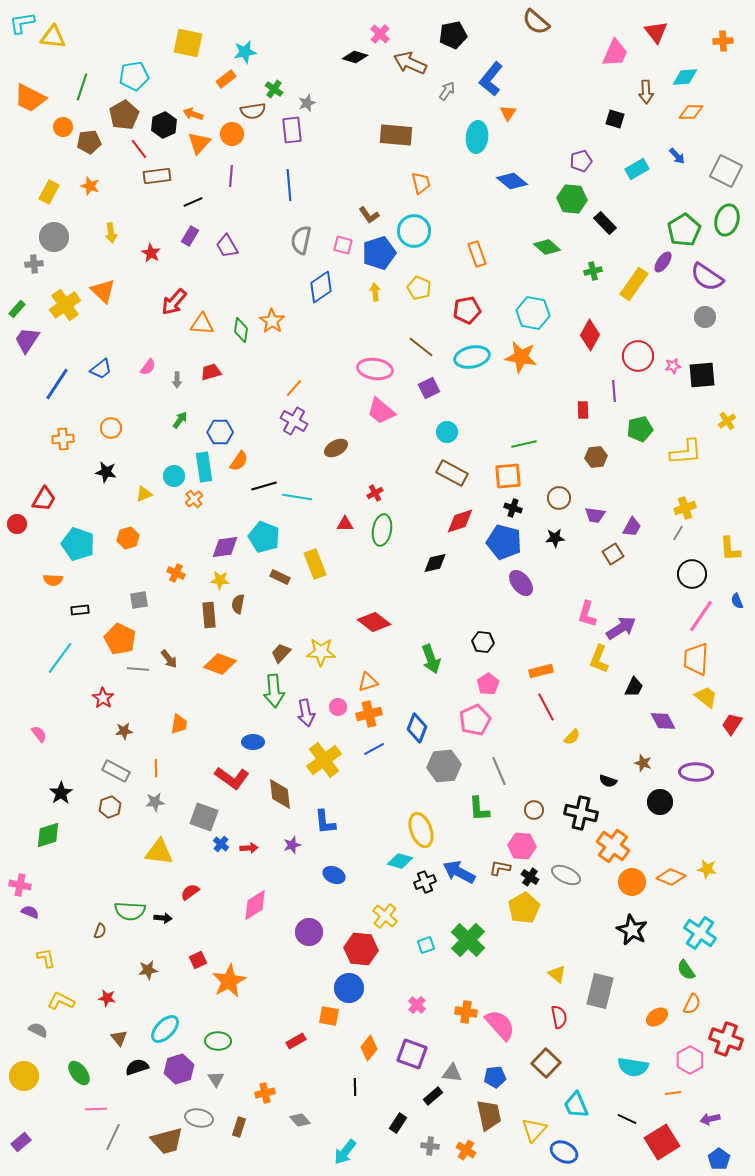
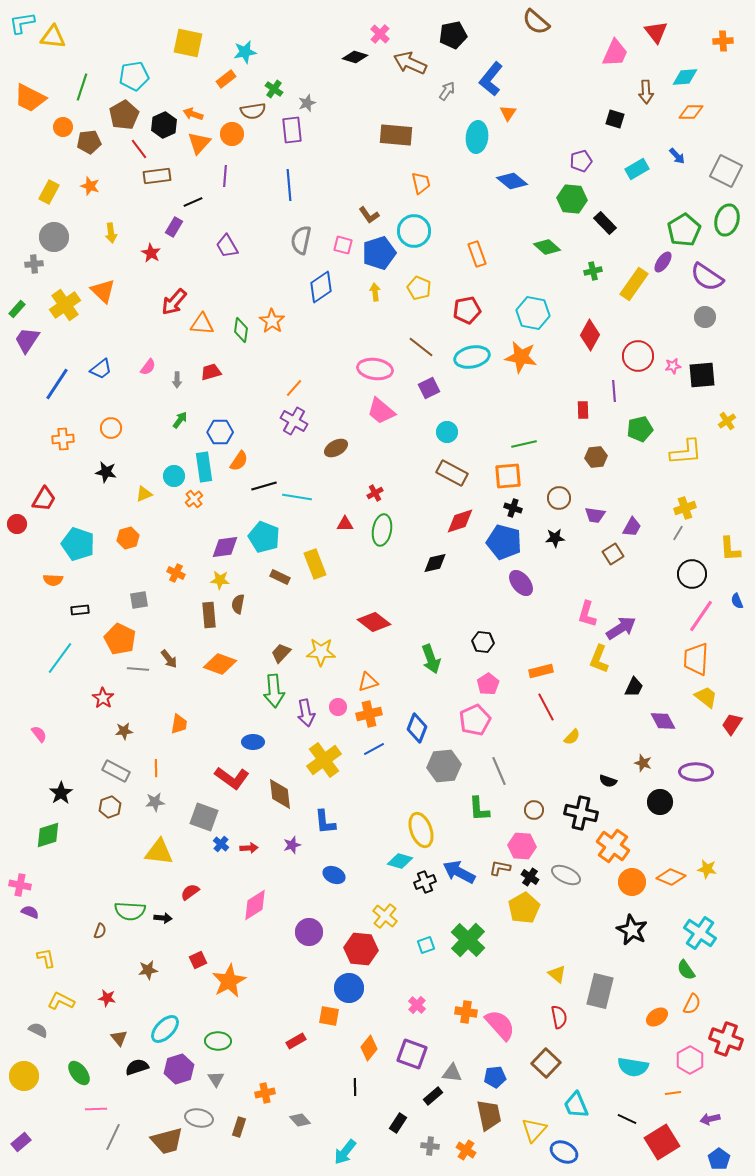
purple line at (231, 176): moved 6 px left
purple rectangle at (190, 236): moved 16 px left, 9 px up
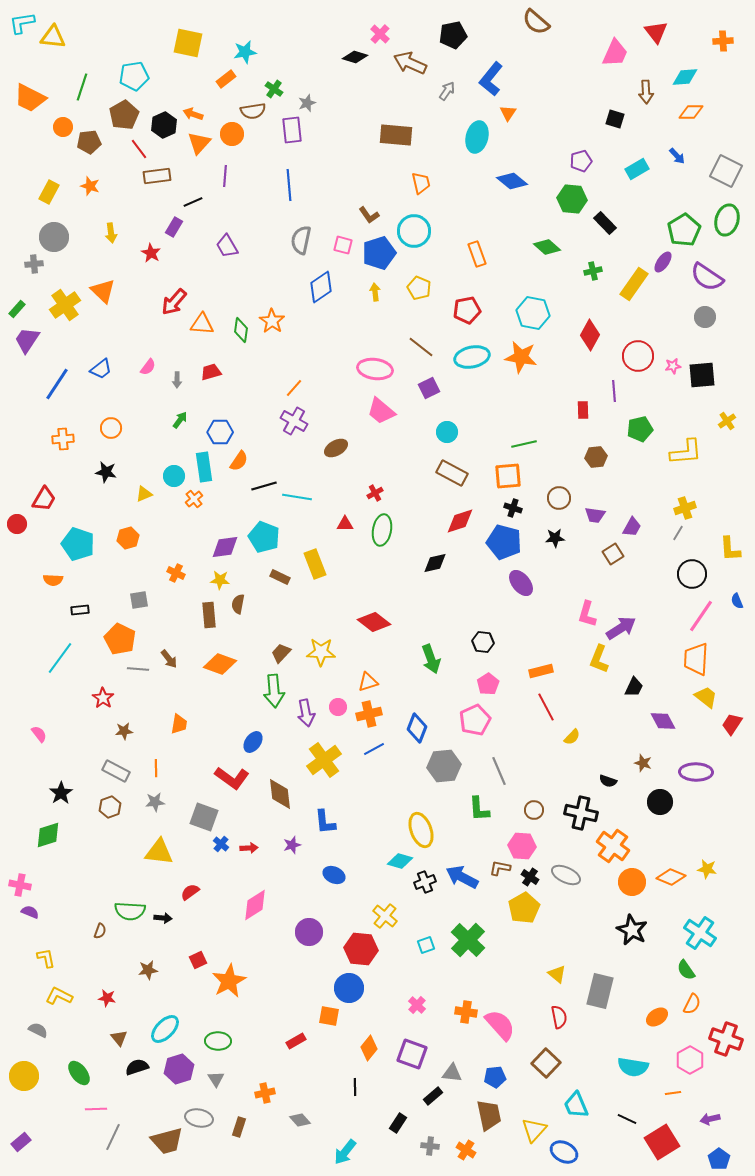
cyan ellipse at (477, 137): rotated 8 degrees clockwise
blue ellipse at (253, 742): rotated 55 degrees counterclockwise
blue arrow at (459, 872): moved 3 px right, 5 px down
yellow L-shape at (61, 1001): moved 2 px left, 5 px up
